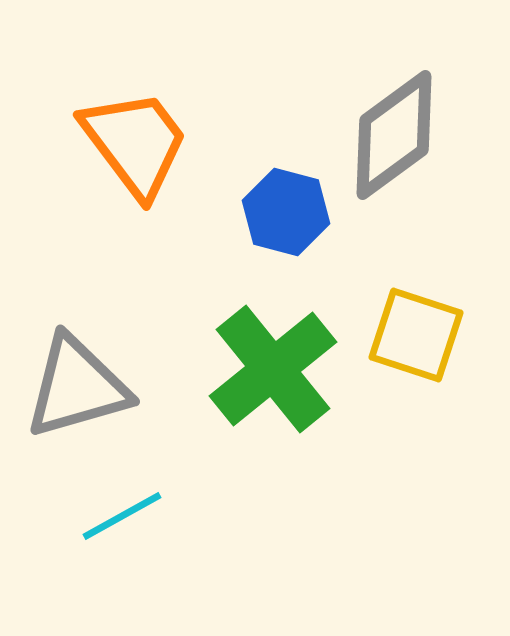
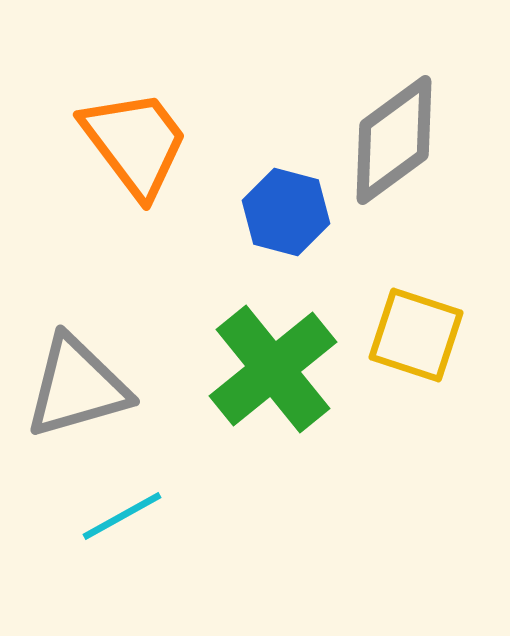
gray diamond: moved 5 px down
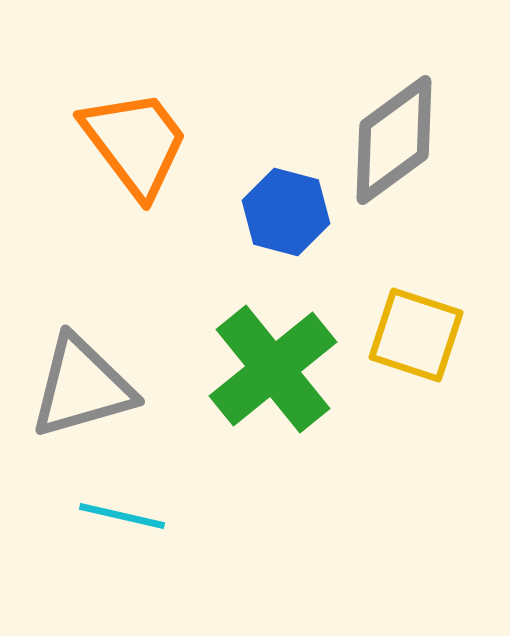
gray triangle: moved 5 px right
cyan line: rotated 42 degrees clockwise
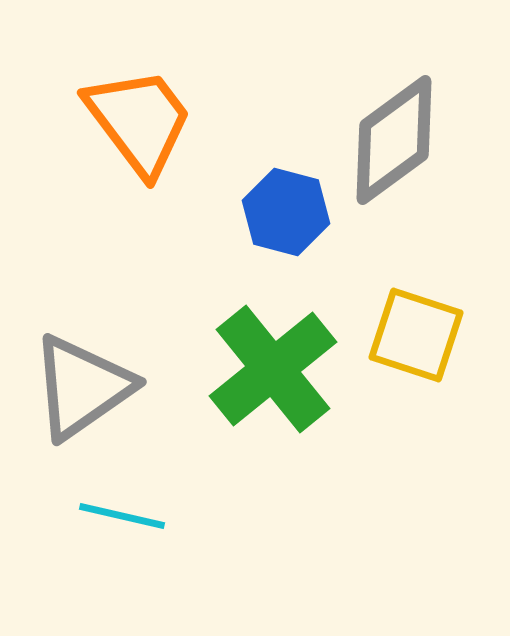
orange trapezoid: moved 4 px right, 22 px up
gray triangle: rotated 19 degrees counterclockwise
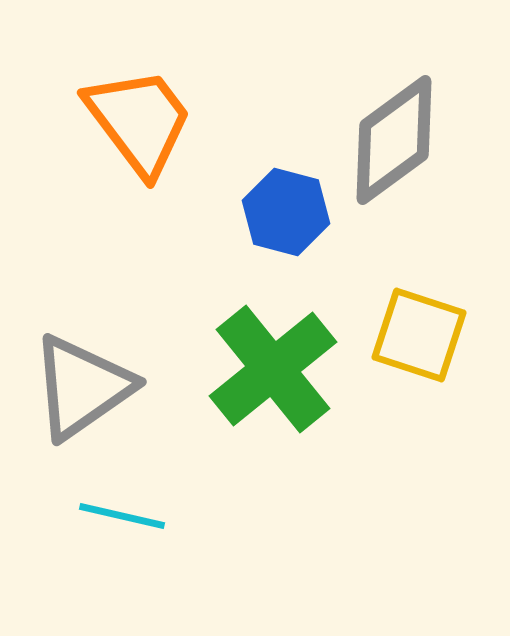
yellow square: moved 3 px right
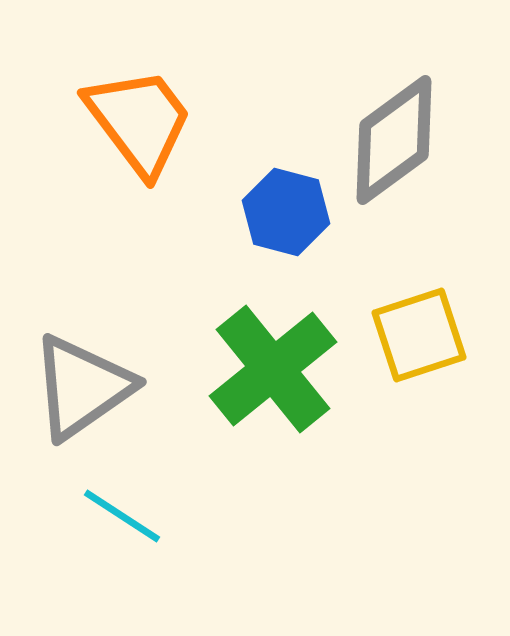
yellow square: rotated 36 degrees counterclockwise
cyan line: rotated 20 degrees clockwise
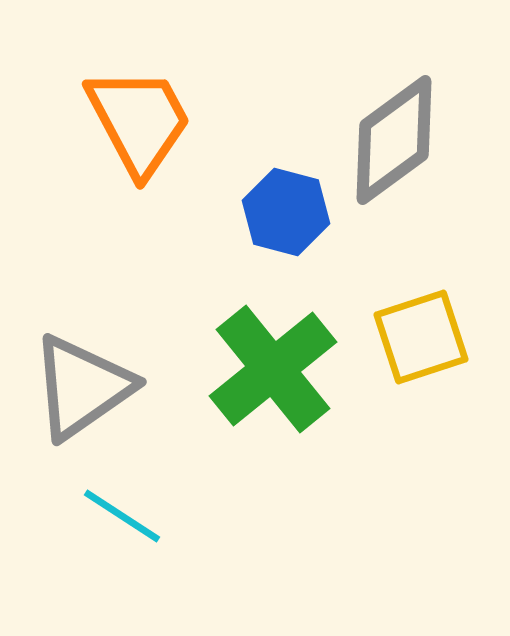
orange trapezoid: rotated 9 degrees clockwise
yellow square: moved 2 px right, 2 px down
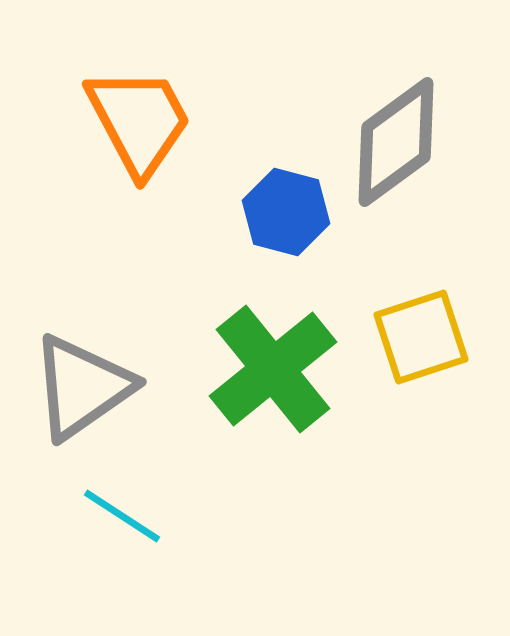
gray diamond: moved 2 px right, 2 px down
